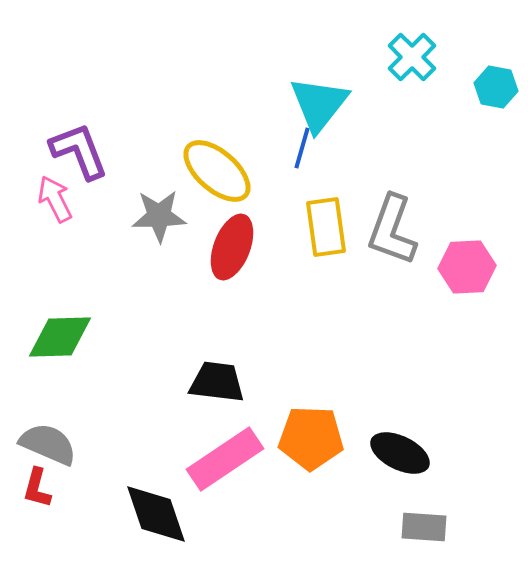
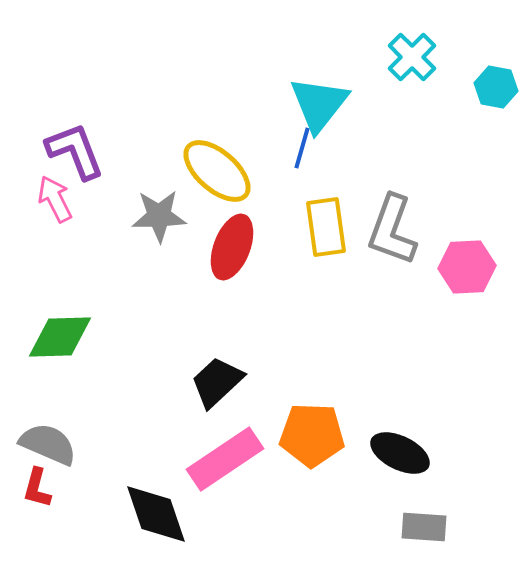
purple L-shape: moved 4 px left
black trapezoid: rotated 50 degrees counterclockwise
orange pentagon: moved 1 px right, 3 px up
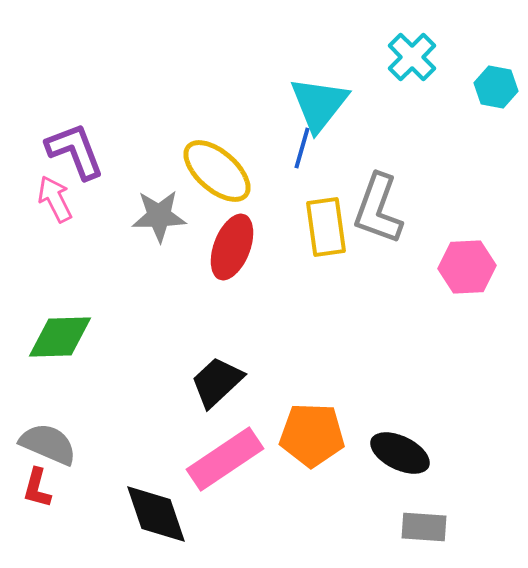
gray L-shape: moved 14 px left, 21 px up
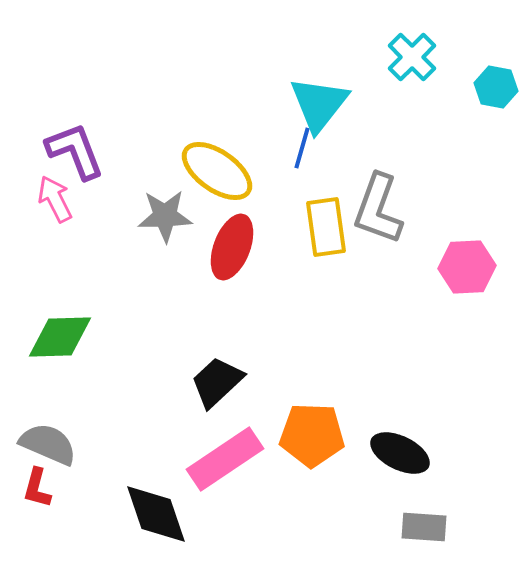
yellow ellipse: rotated 6 degrees counterclockwise
gray star: moved 6 px right
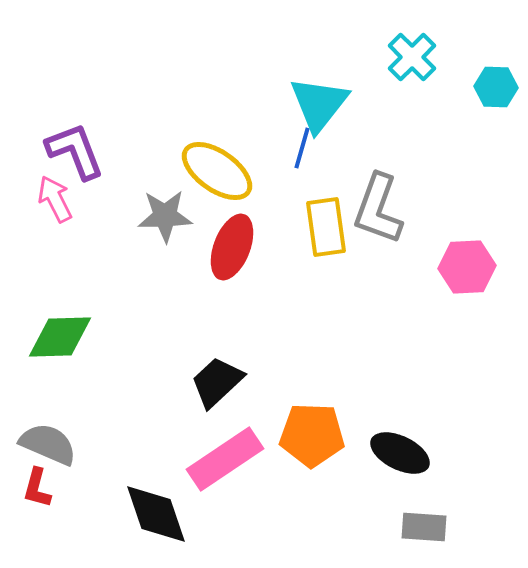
cyan hexagon: rotated 9 degrees counterclockwise
